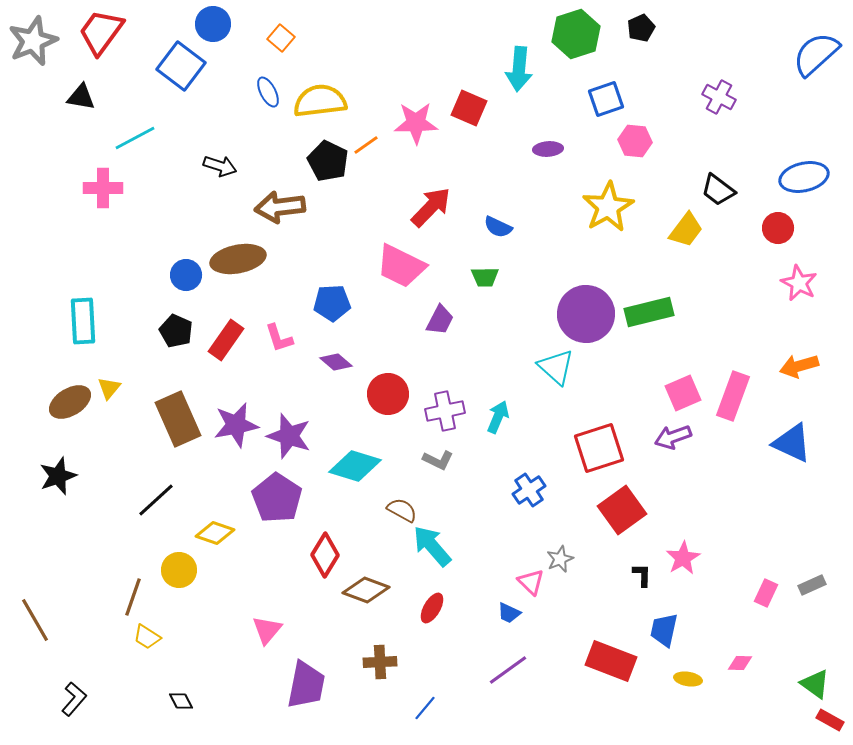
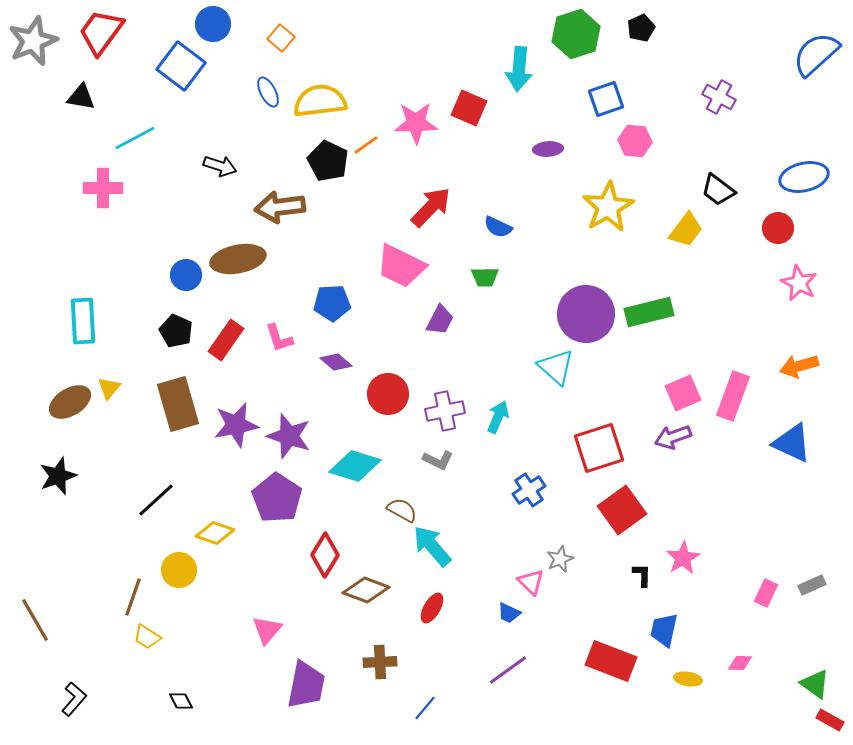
brown rectangle at (178, 419): moved 15 px up; rotated 8 degrees clockwise
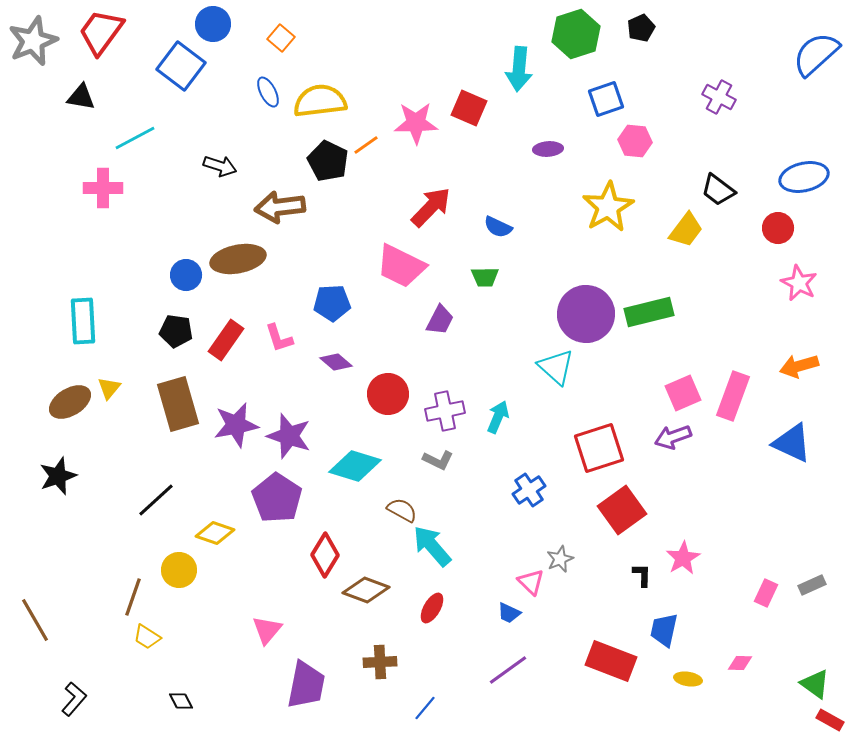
black pentagon at (176, 331): rotated 16 degrees counterclockwise
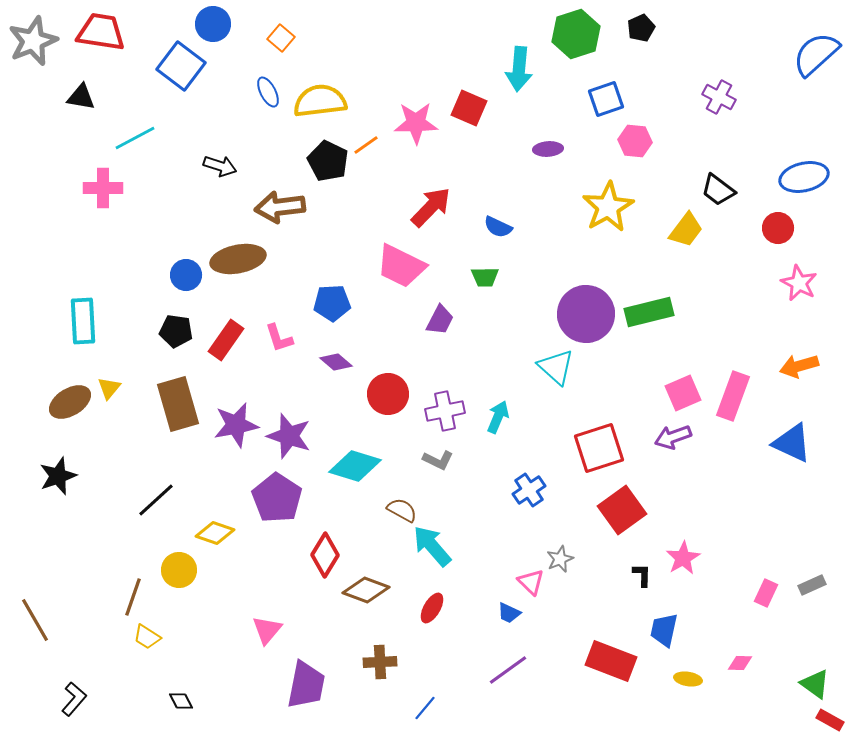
red trapezoid at (101, 32): rotated 63 degrees clockwise
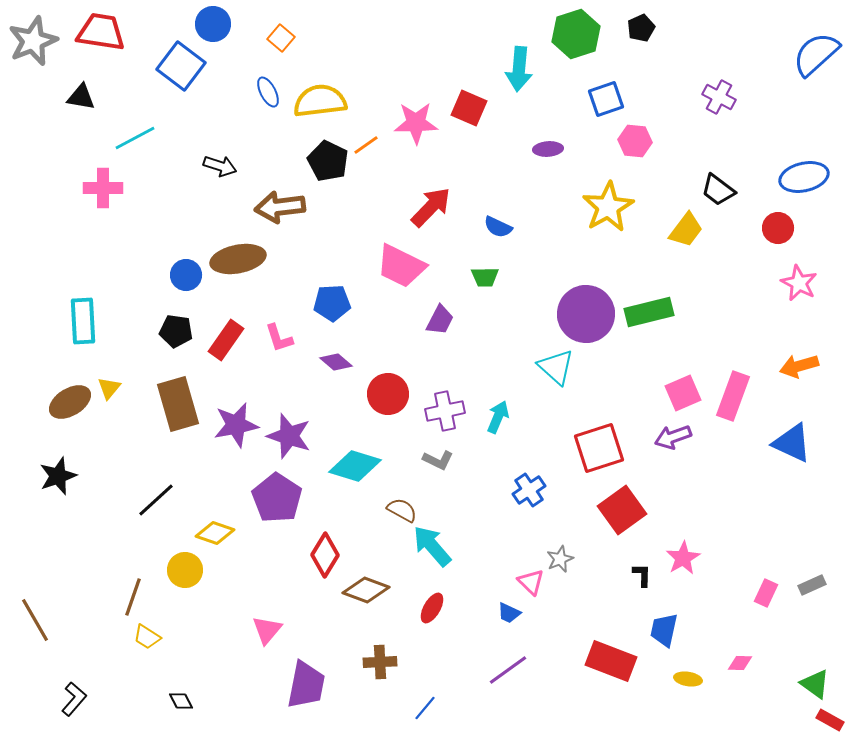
yellow circle at (179, 570): moved 6 px right
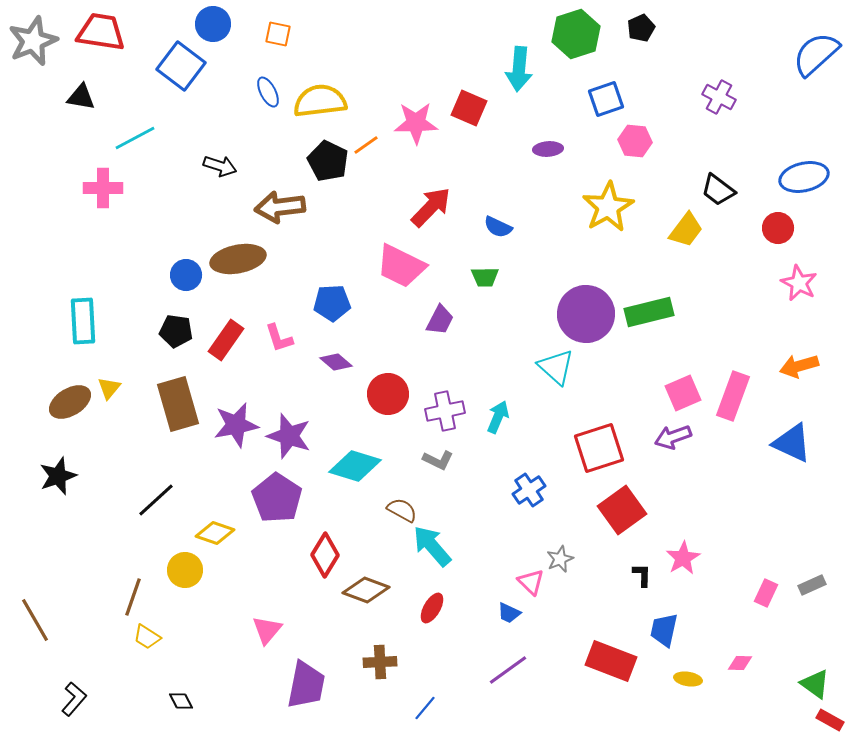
orange square at (281, 38): moved 3 px left, 4 px up; rotated 28 degrees counterclockwise
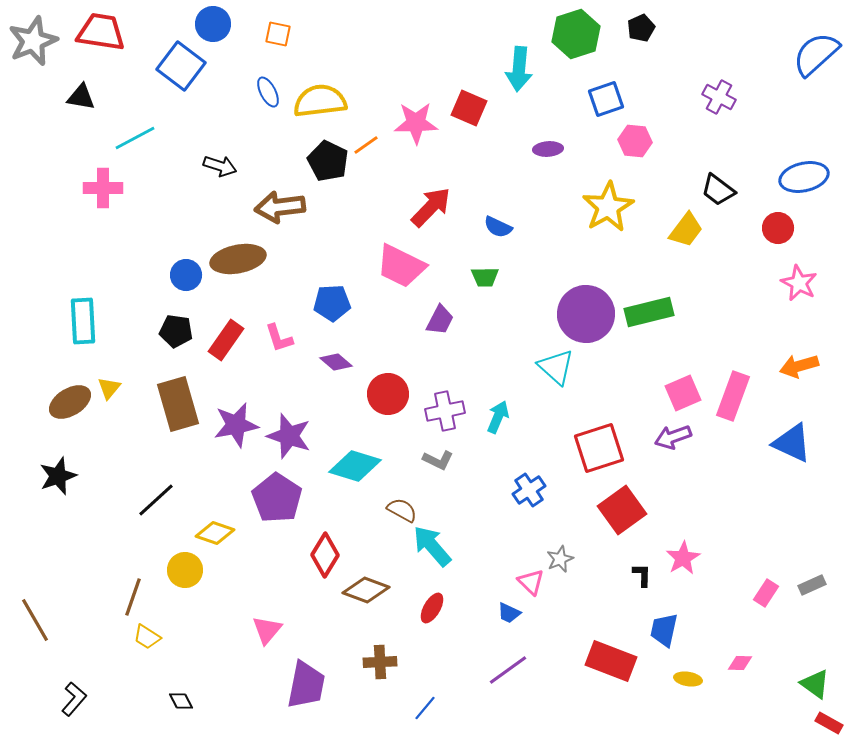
pink rectangle at (766, 593): rotated 8 degrees clockwise
red rectangle at (830, 720): moved 1 px left, 3 px down
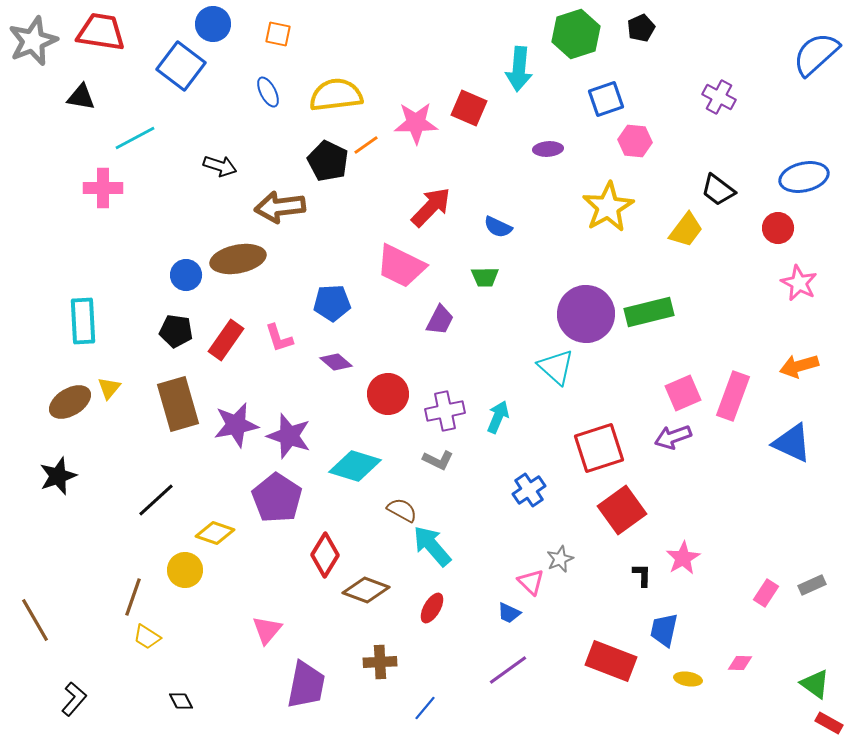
yellow semicircle at (320, 101): moved 16 px right, 6 px up
